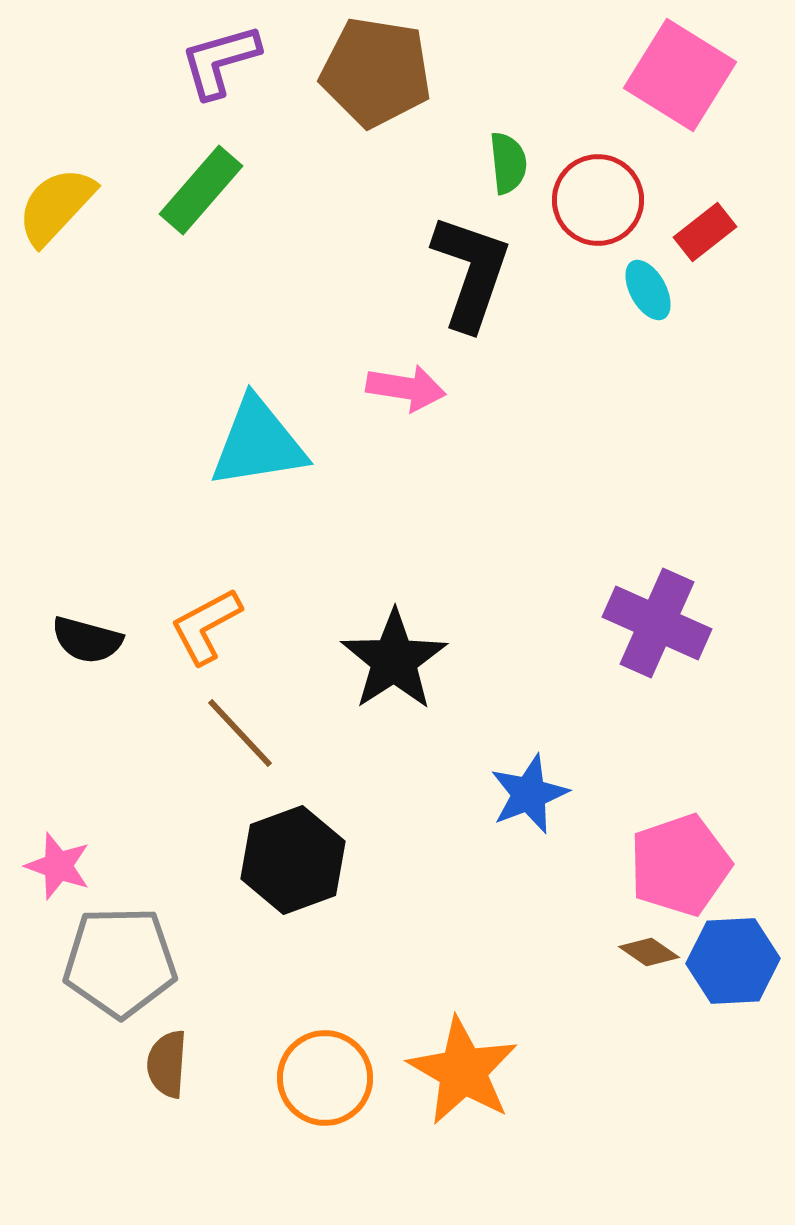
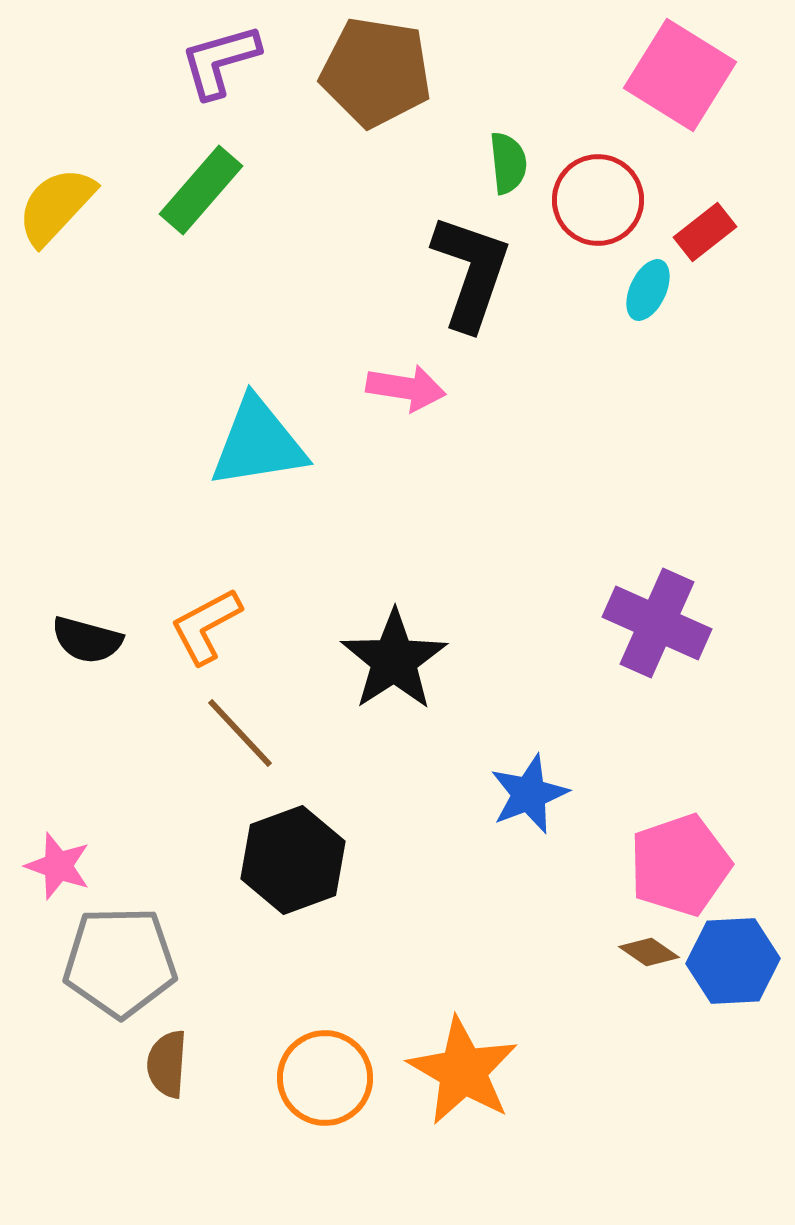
cyan ellipse: rotated 54 degrees clockwise
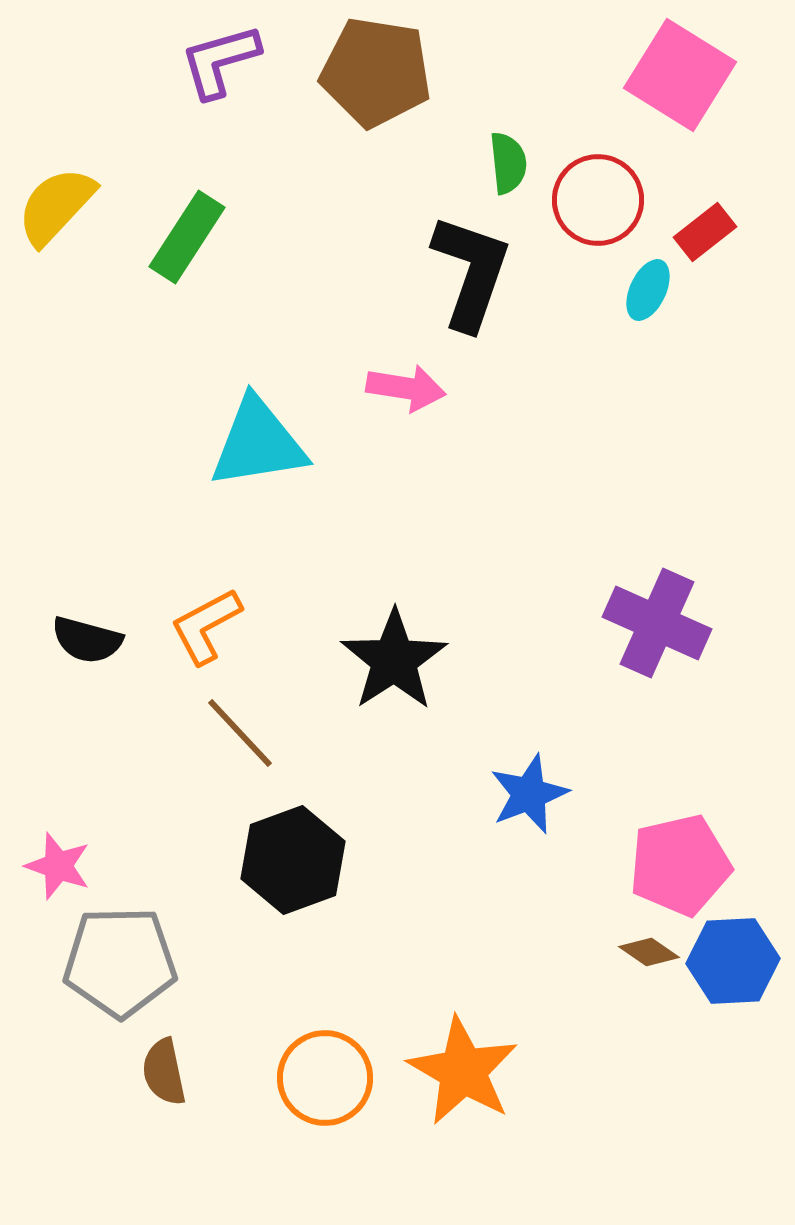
green rectangle: moved 14 px left, 47 px down; rotated 8 degrees counterclockwise
pink pentagon: rotated 6 degrees clockwise
brown semicircle: moved 3 px left, 8 px down; rotated 16 degrees counterclockwise
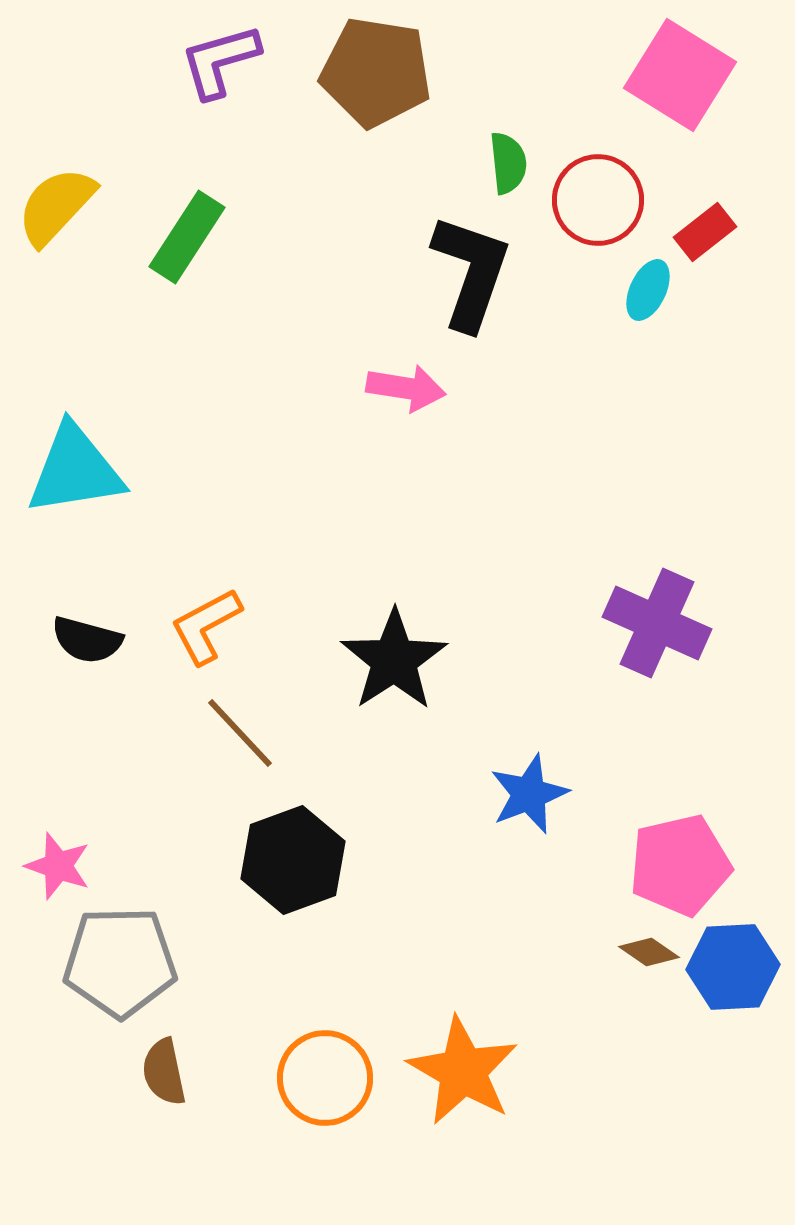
cyan triangle: moved 183 px left, 27 px down
blue hexagon: moved 6 px down
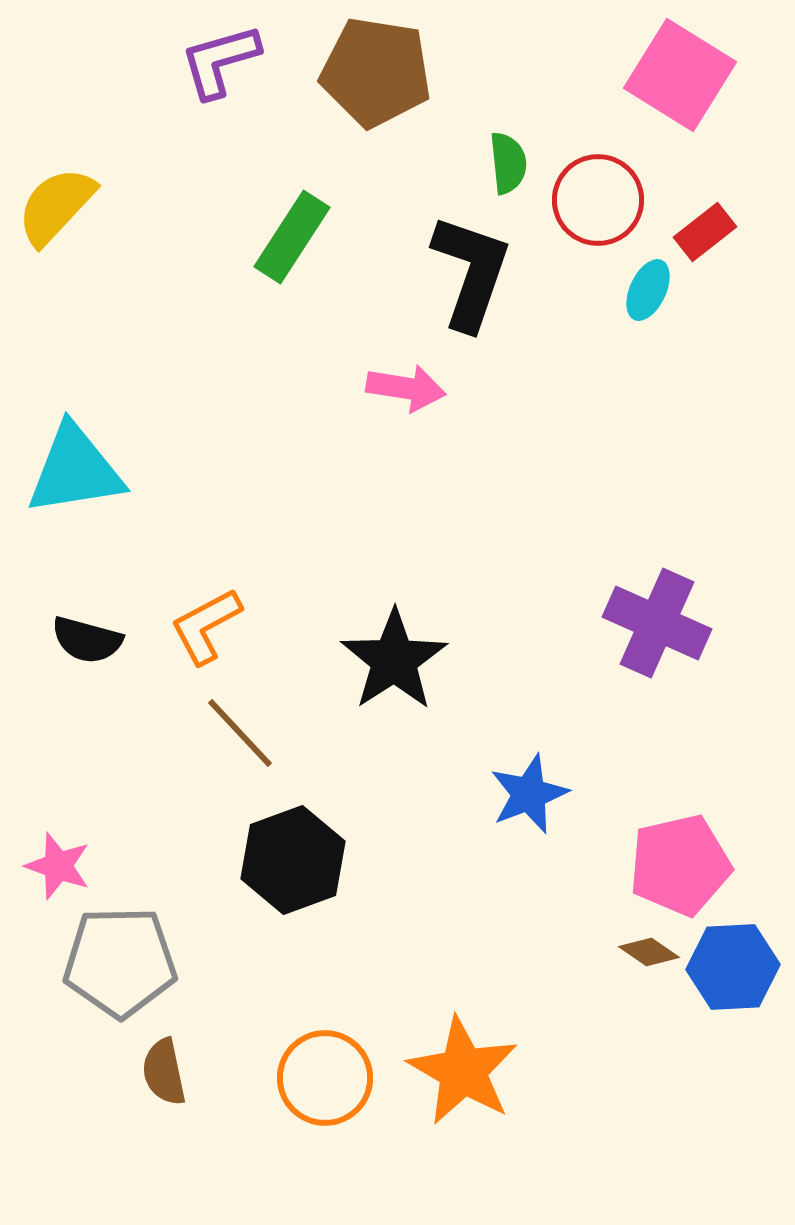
green rectangle: moved 105 px right
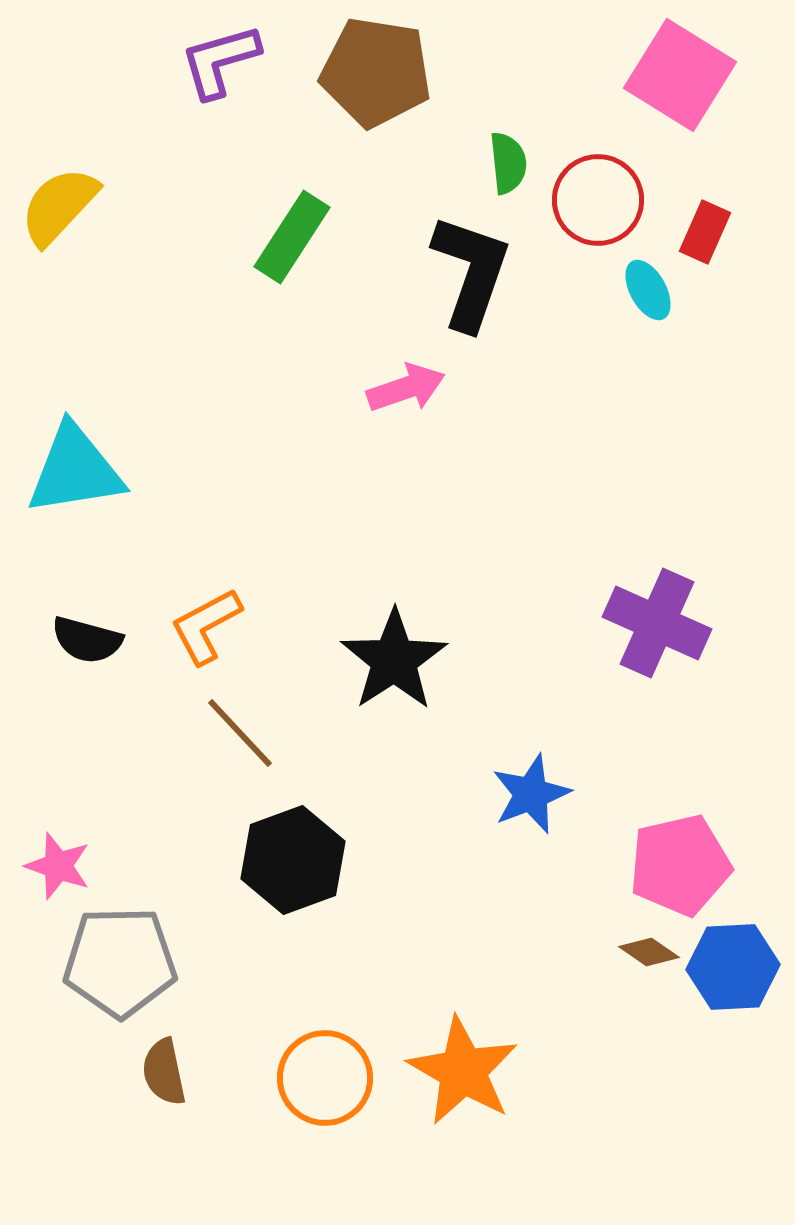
yellow semicircle: moved 3 px right
red rectangle: rotated 28 degrees counterclockwise
cyan ellipse: rotated 54 degrees counterclockwise
pink arrow: rotated 28 degrees counterclockwise
blue star: moved 2 px right
